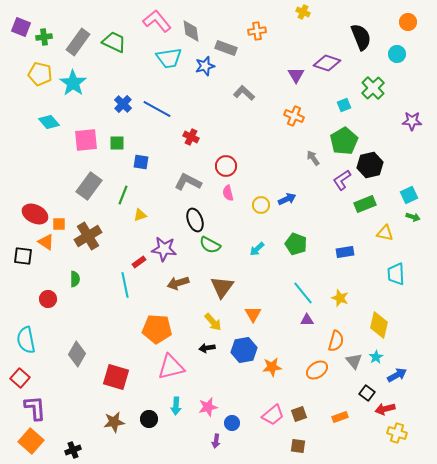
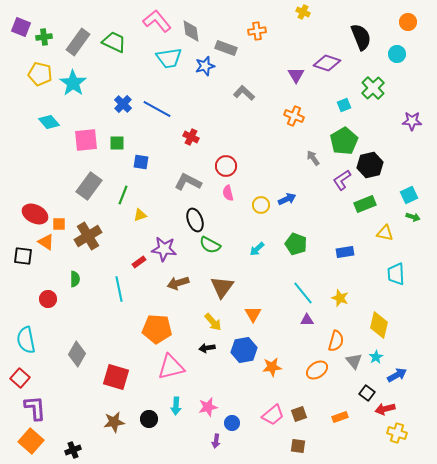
cyan line at (125, 285): moved 6 px left, 4 px down
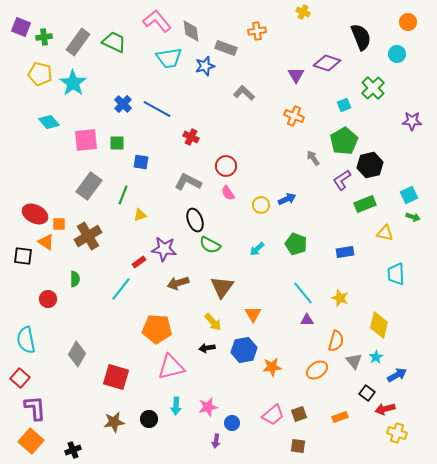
pink semicircle at (228, 193): rotated 21 degrees counterclockwise
cyan line at (119, 289): moved 2 px right; rotated 50 degrees clockwise
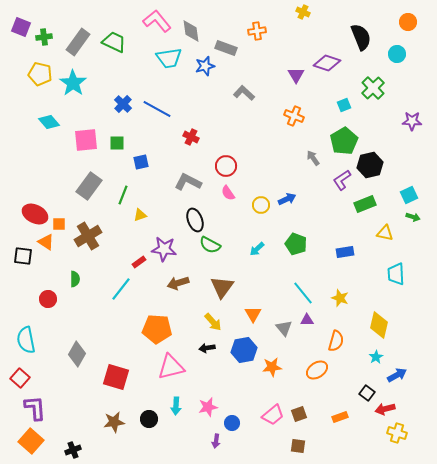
blue square at (141, 162): rotated 21 degrees counterclockwise
gray triangle at (354, 361): moved 70 px left, 33 px up
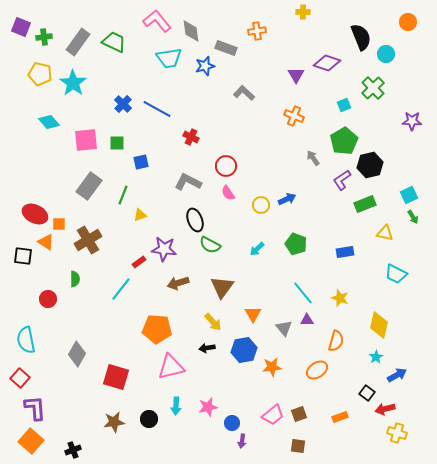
yellow cross at (303, 12): rotated 24 degrees counterclockwise
cyan circle at (397, 54): moved 11 px left
green arrow at (413, 217): rotated 40 degrees clockwise
brown cross at (88, 236): moved 4 px down
cyan trapezoid at (396, 274): rotated 60 degrees counterclockwise
purple arrow at (216, 441): moved 26 px right
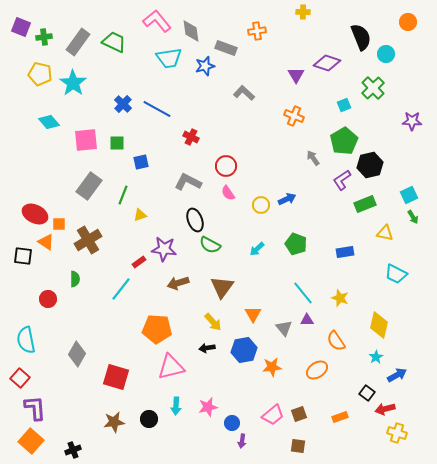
orange semicircle at (336, 341): rotated 130 degrees clockwise
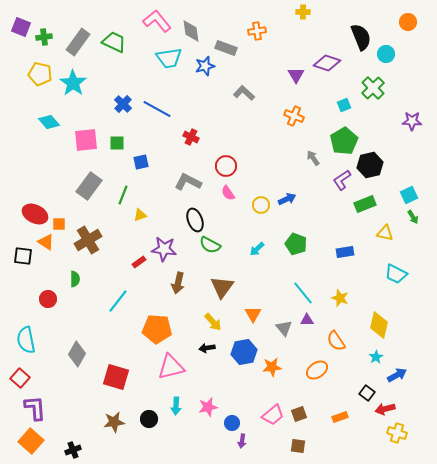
brown arrow at (178, 283): rotated 60 degrees counterclockwise
cyan line at (121, 289): moved 3 px left, 12 px down
blue hexagon at (244, 350): moved 2 px down
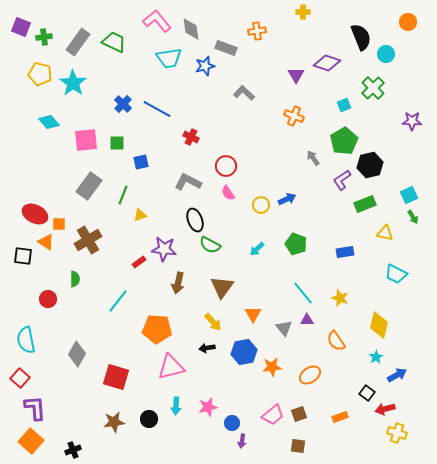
gray diamond at (191, 31): moved 2 px up
orange ellipse at (317, 370): moved 7 px left, 5 px down
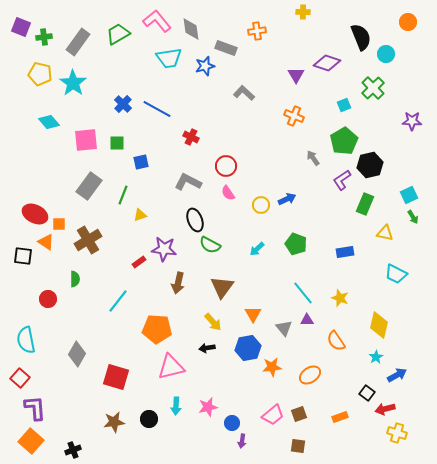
green trapezoid at (114, 42): moved 4 px right, 8 px up; rotated 55 degrees counterclockwise
green rectangle at (365, 204): rotated 45 degrees counterclockwise
blue hexagon at (244, 352): moved 4 px right, 4 px up
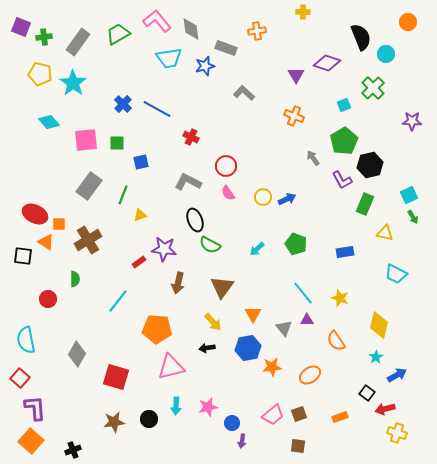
purple L-shape at (342, 180): rotated 85 degrees counterclockwise
yellow circle at (261, 205): moved 2 px right, 8 px up
